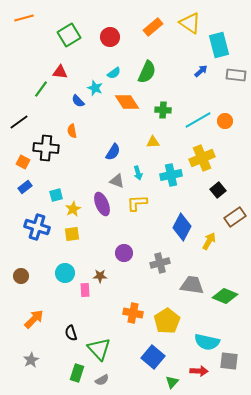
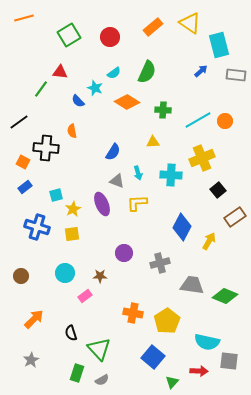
orange diamond at (127, 102): rotated 25 degrees counterclockwise
cyan cross at (171, 175): rotated 15 degrees clockwise
pink rectangle at (85, 290): moved 6 px down; rotated 56 degrees clockwise
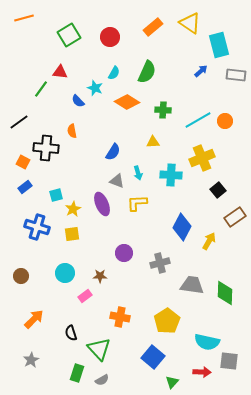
cyan semicircle at (114, 73): rotated 24 degrees counterclockwise
green diamond at (225, 296): moved 3 px up; rotated 70 degrees clockwise
orange cross at (133, 313): moved 13 px left, 4 px down
red arrow at (199, 371): moved 3 px right, 1 px down
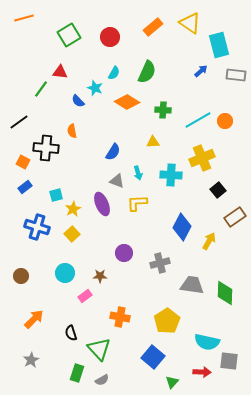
yellow square at (72, 234): rotated 35 degrees counterclockwise
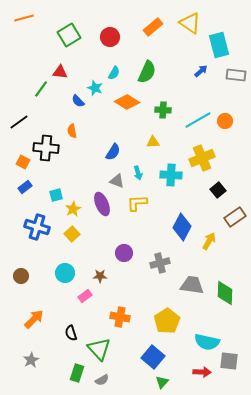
green triangle at (172, 382): moved 10 px left
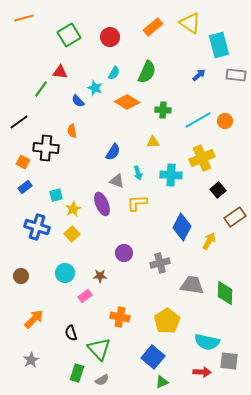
blue arrow at (201, 71): moved 2 px left, 4 px down
green triangle at (162, 382): rotated 24 degrees clockwise
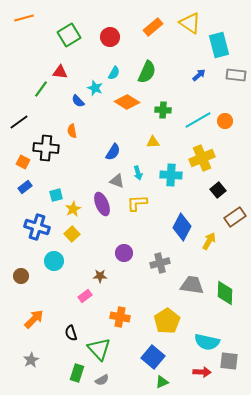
cyan circle at (65, 273): moved 11 px left, 12 px up
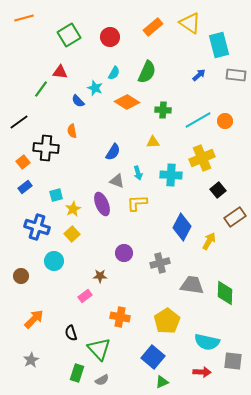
orange square at (23, 162): rotated 24 degrees clockwise
gray square at (229, 361): moved 4 px right
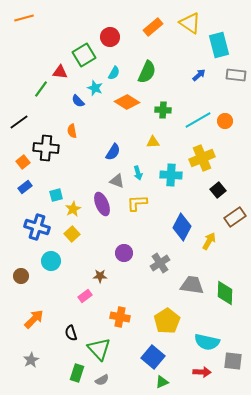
green square at (69, 35): moved 15 px right, 20 px down
cyan circle at (54, 261): moved 3 px left
gray cross at (160, 263): rotated 18 degrees counterclockwise
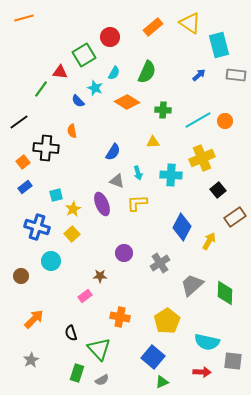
gray trapezoid at (192, 285): rotated 50 degrees counterclockwise
